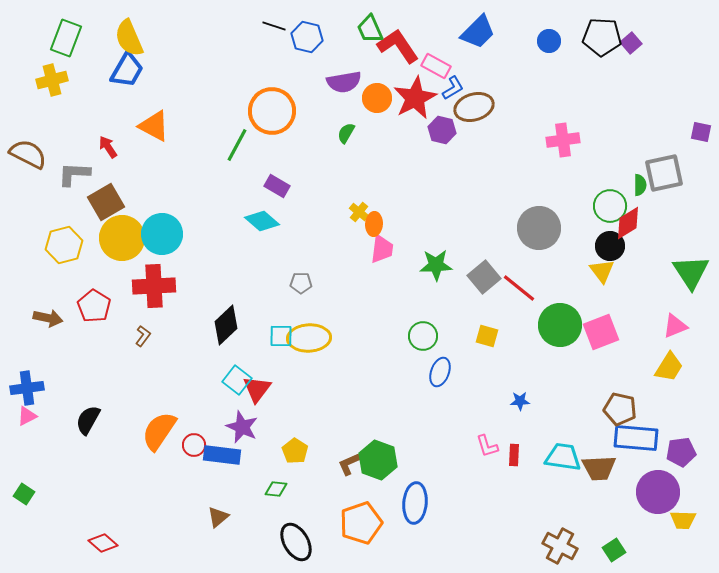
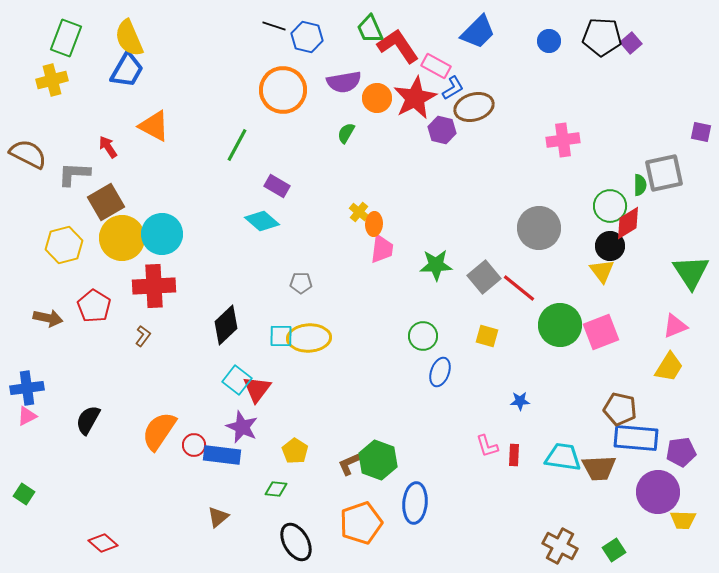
orange circle at (272, 111): moved 11 px right, 21 px up
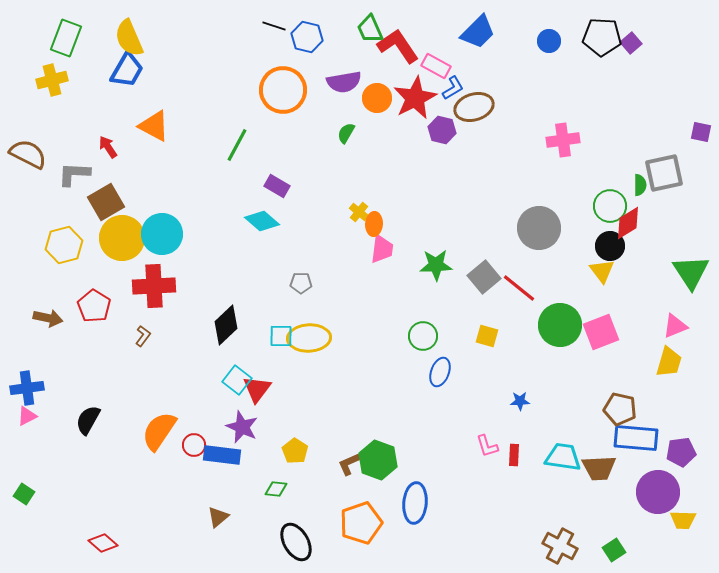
yellow trapezoid at (669, 367): moved 5 px up; rotated 16 degrees counterclockwise
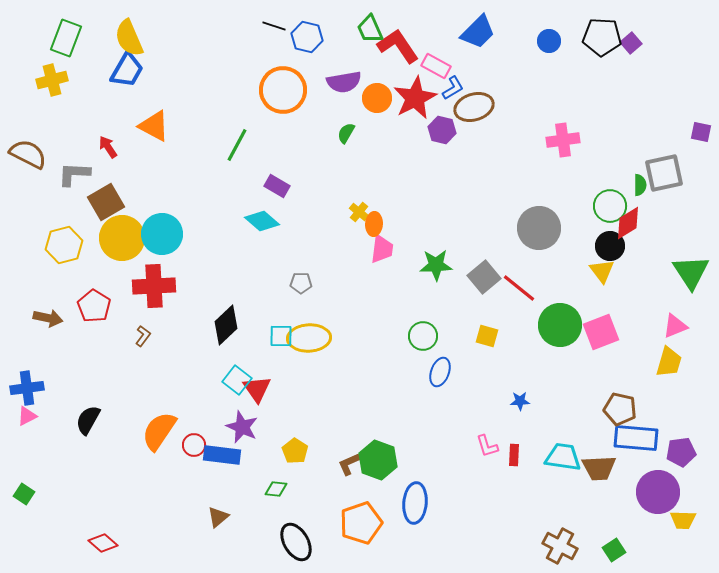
red triangle at (257, 389): rotated 12 degrees counterclockwise
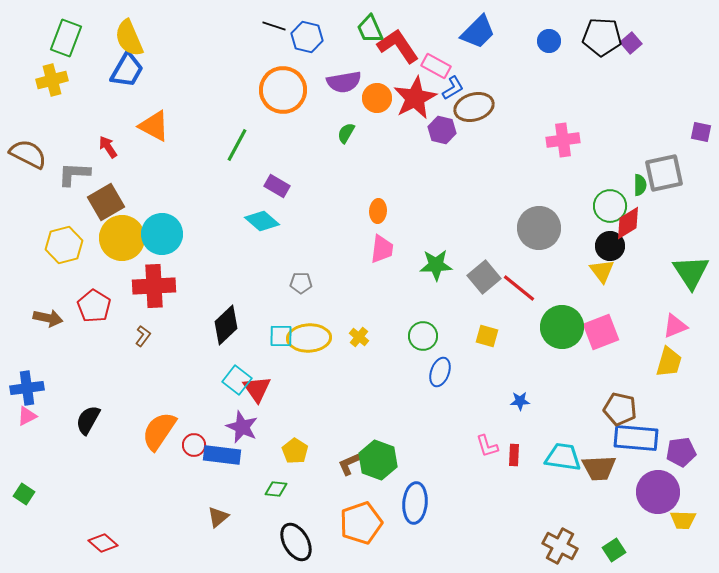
yellow cross at (359, 212): moved 125 px down
orange ellipse at (374, 224): moved 4 px right, 13 px up
green circle at (560, 325): moved 2 px right, 2 px down
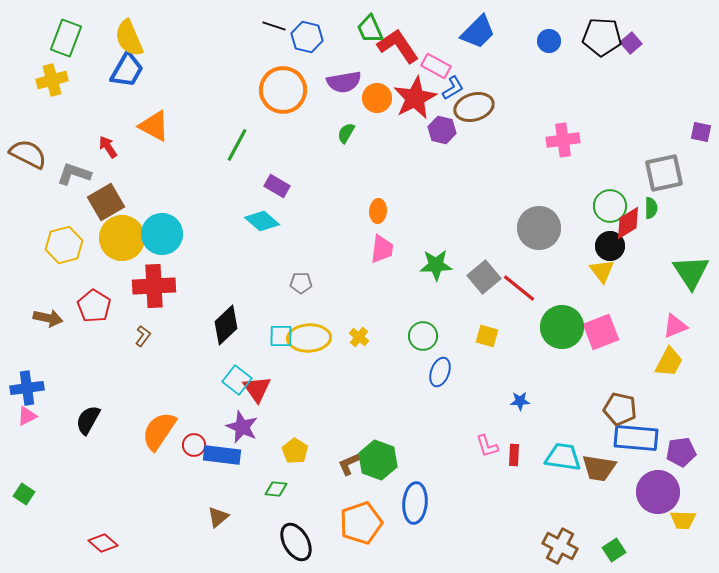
gray L-shape at (74, 174): rotated 16 degrees clockwise
green semicircle at (640, 185): moved 11 px right, 23 px down
yellow trapezoid at (669, 362): rotated 12 degrees clockwise
brown trapezoid at (599, 468): rotated 12 degrees clockwise
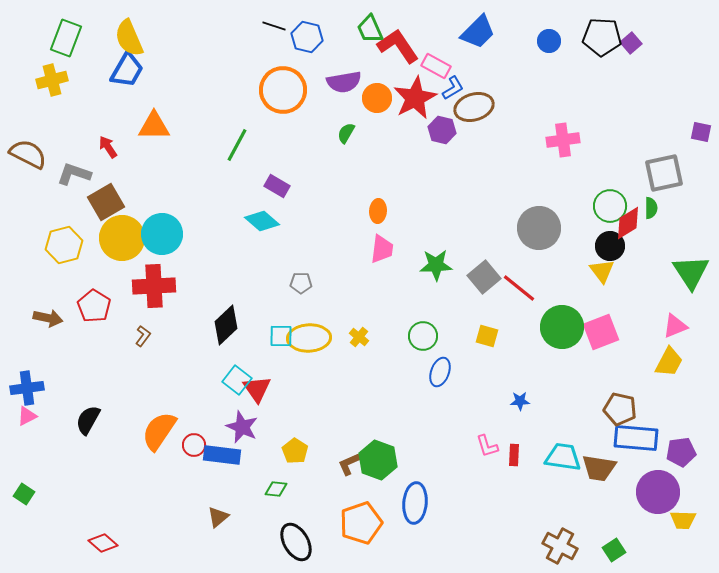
orange triangle at (154, 126): rotated 28 degrees counterclockwise
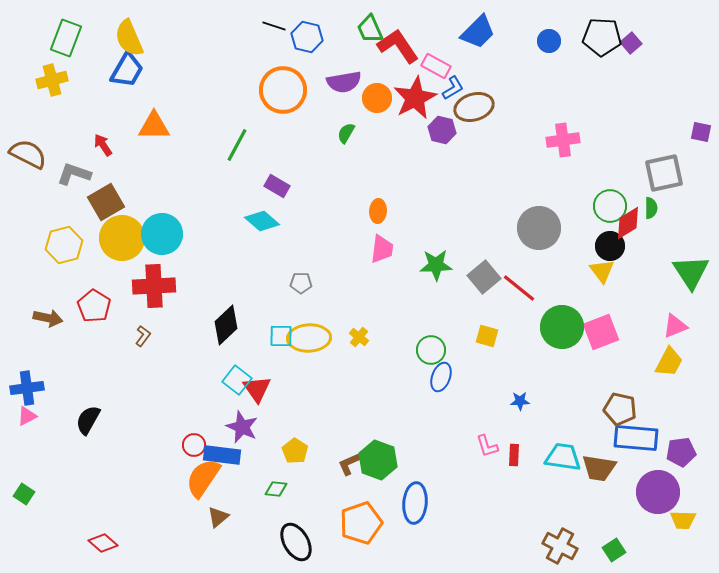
red arrow at (108, 147): moved 5 px left, 2 px up
green circle at (423, 336): moved 8 px right, 14 px down
blue ellipse at (440, 372): moved 1 px right, 5 px down
orange semicircle at (159, 431): moved 44 px right, 47 px down
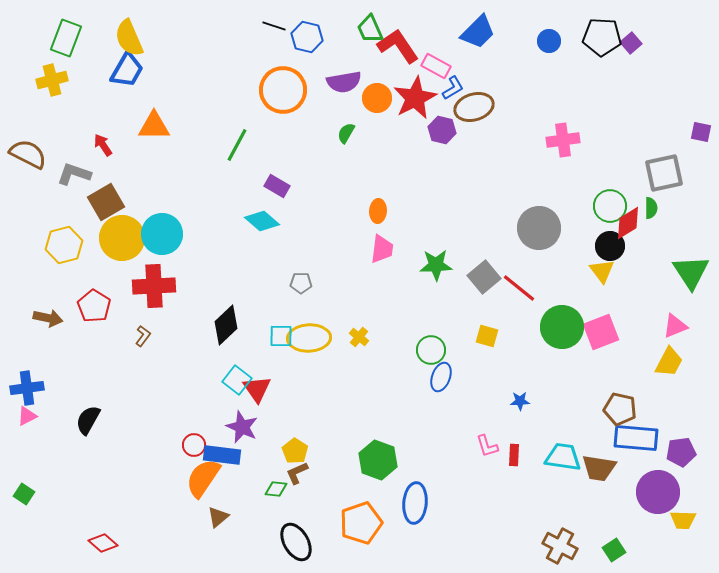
brown L-shape at (349, 464): moved 52 px left, 9 px down
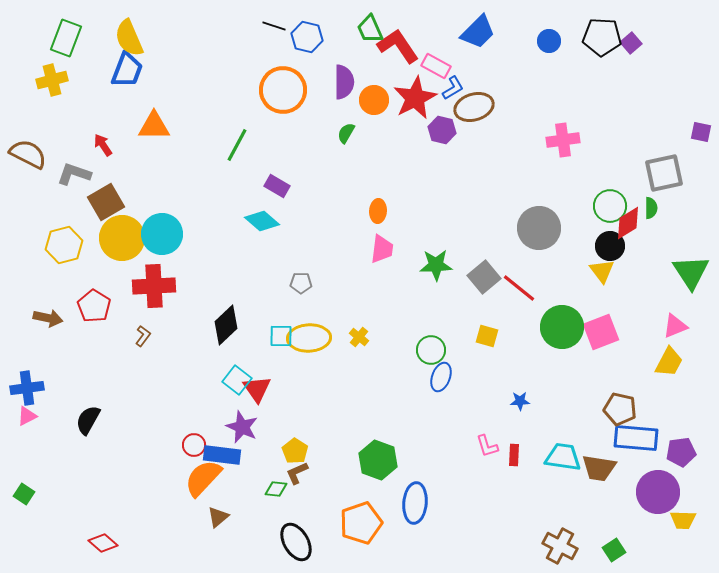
blue trapezoid at (127, 70): rotated 9 degrees counterclockwise
purple semicircle at (344, 82): rotated 80 degrees counterclockwise
orange circle at (377, 98): moved 3 px left, 2 px down
orange semicircle at (203, 478): rotated 9 degrees clockwise
